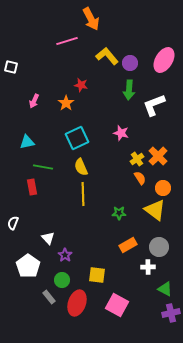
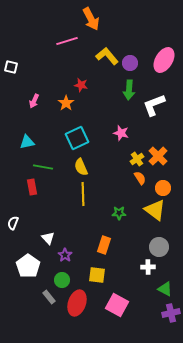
orange rectangle: moved 24 px left; rotated 42 degrees counterclockwise
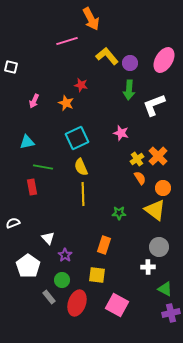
orange star: rotated 14 degrees counterclockwise
white semicircle: rotated 48 degrees clockwise
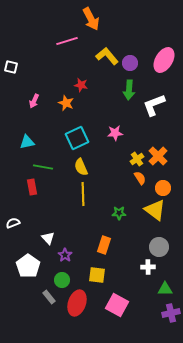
pink star: moved 6 px left; rotated 21 degrees counterclockwise
green triangle: rotated 28 degrees counterclockwise
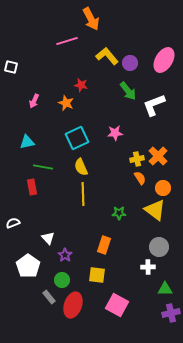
green arrow: moved 1 px left, 1 px down; rotated 42 degrees counterclockwise
yellow cross: rotated 24 degrees clockwise
red ellipse: moved 4 px left, 2 px down
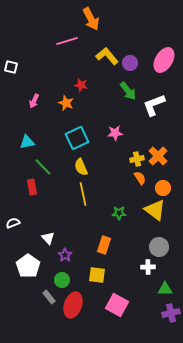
green line: rotated 36 degrees clockwise
yellow line: rotated 10 degrees counterclockwise
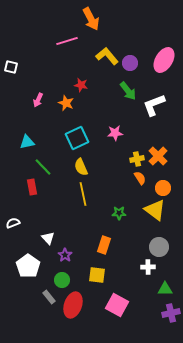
pink arrow: moved 4 px right, 1 px up
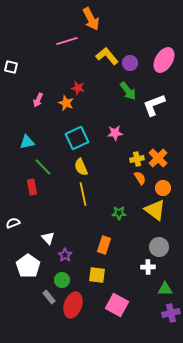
red star: moved 3 px left, 3 px down
orange cross: moved 2 px down
